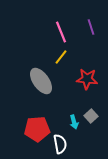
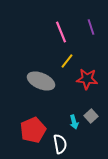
yellow line: moved 6 px right, 4 px down
gray ellipse: rotated 32 degrees counterclockwise
red pentagon: moved 4 px left, 1 px down; rotated 20 degrees counterclockwise
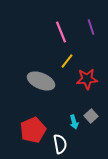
red star: rotated 10 degrees counterclockwise
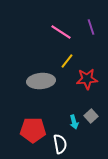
pink line: rotated 35 degrees counterclockwise
gray ellipse: rotated 28 degrees counterclockwise
red pentagon: rotated 25 degrees clockwise
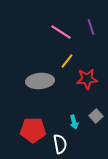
gray ellipse: moved 1 px left
gray square: moved 5 px right
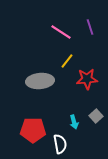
purple line: moved 1 px left
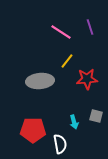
gray square: rotated 32 degrees counterclockwise
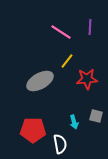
purple line: rotated 21 degrees clockwise
gray ellipse: rotated 24 degrees counterclockwise
